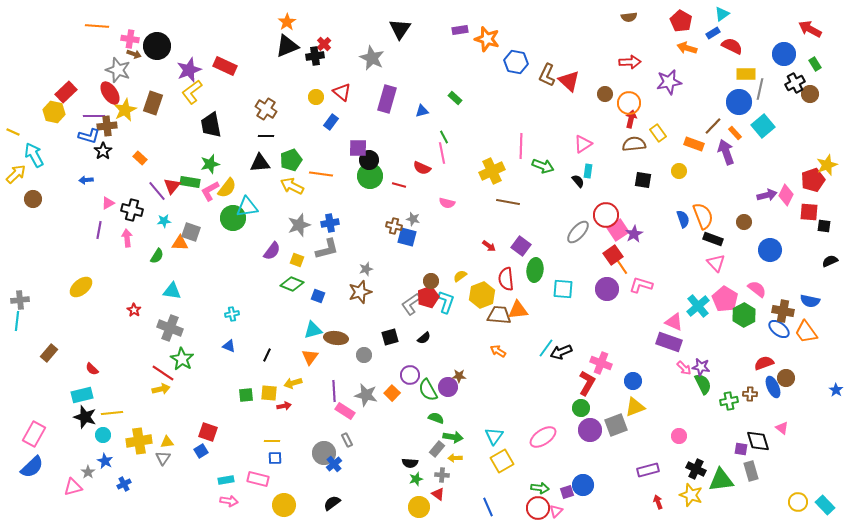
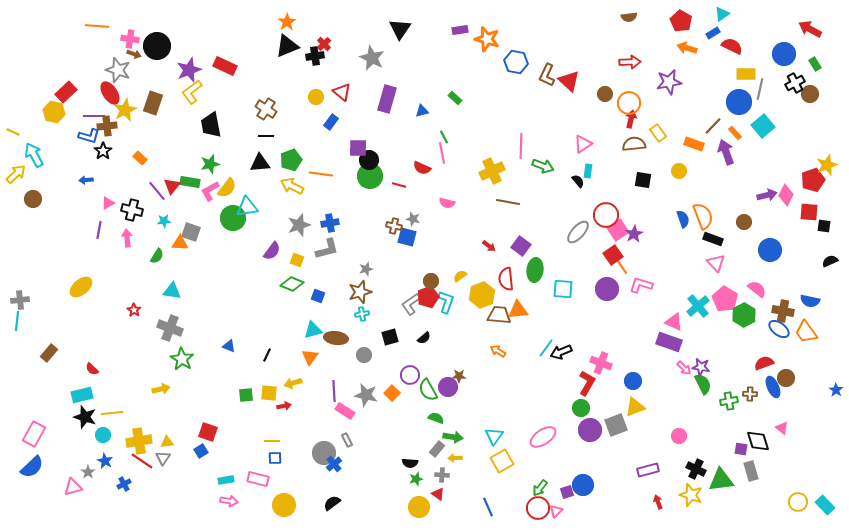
cyan cross at (232, 314): moved 130 px right
red line at (163, 373): moved 21 px left, 88 px down
green arrow at (540, 488): rotated 120 degrees clockwise
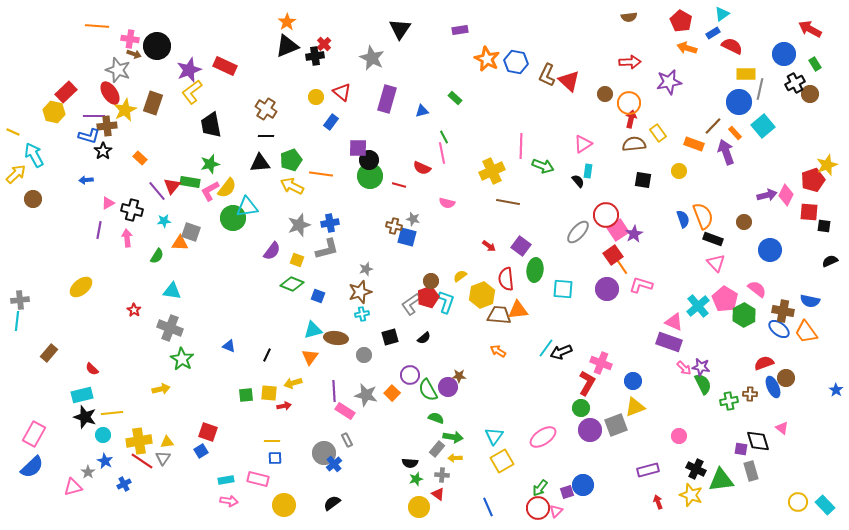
orange star at (487, 39): moved 20 px down; rotated 10 degrees clockwise
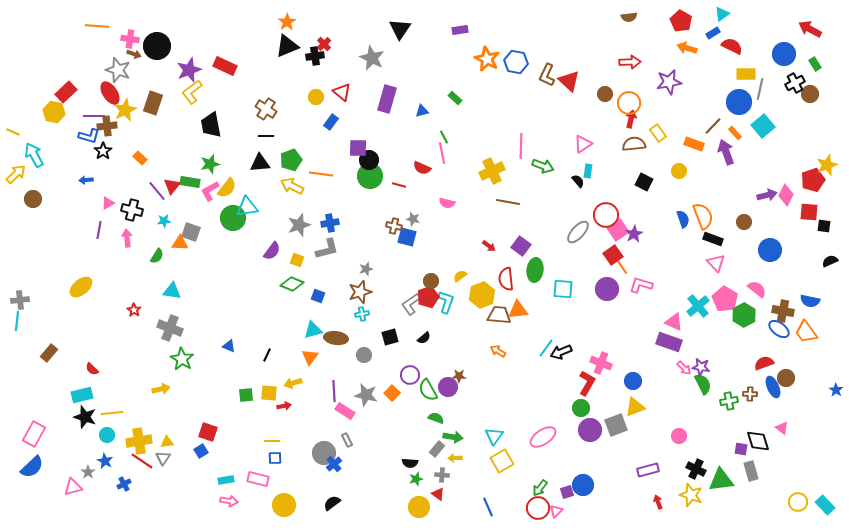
black square at (643, 180): moved 1 px right, 2 px down; rotated 18 degrees clockwise
cyan circle at (103, 435): moved 4 px right
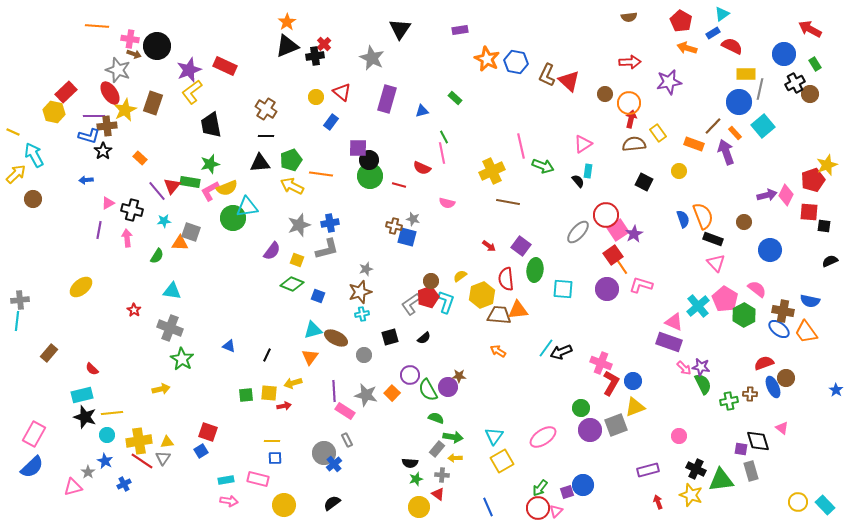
pink line at (521, 146): rotated 15 degrees counterclockwise
yellow semicircle at (227, 188): rotated 30 degrees clockwise
brown ellipse at (336, 338): rotated 20 degrees clockwise
red L-shape at (587, 383): moved 24 px right
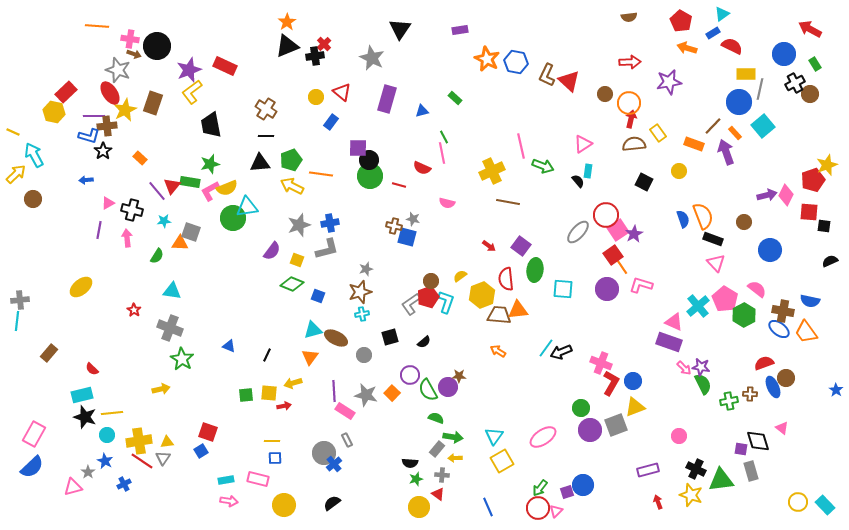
black semicircle at (424, 338): moved 4 px down
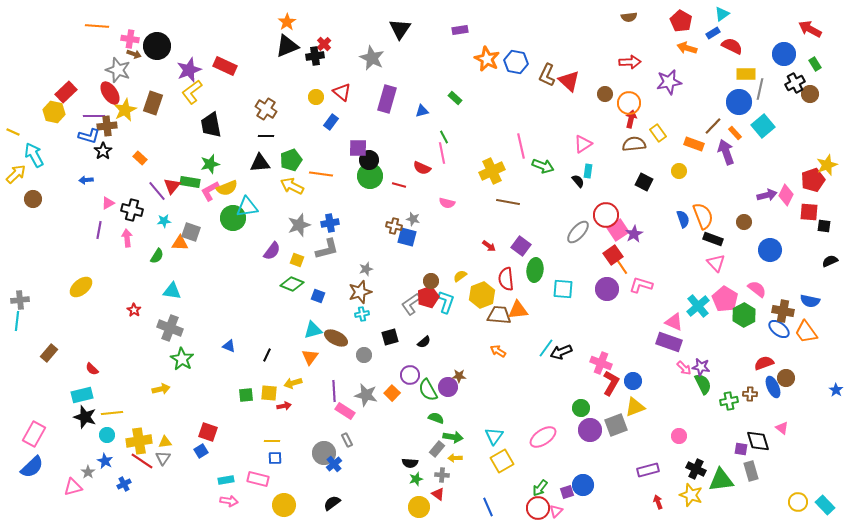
yellow triangle at (167, 442): moved 2 px left
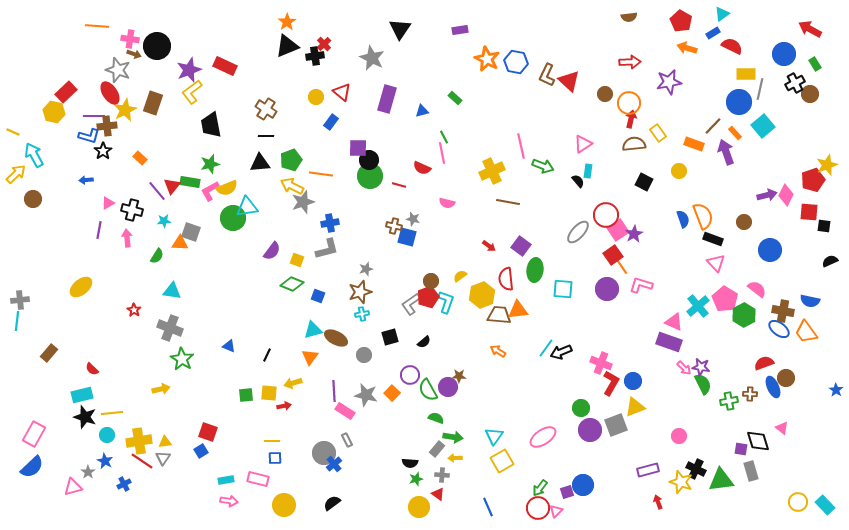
gray star at (299, 225): moved 4 px right, 23 px up
yellow star at (691, 495): moved 10 px left, 13 px up
